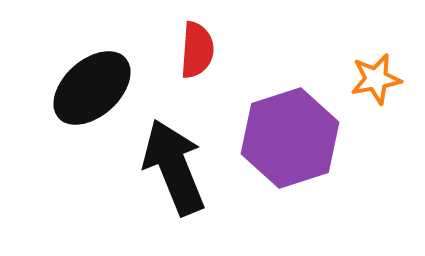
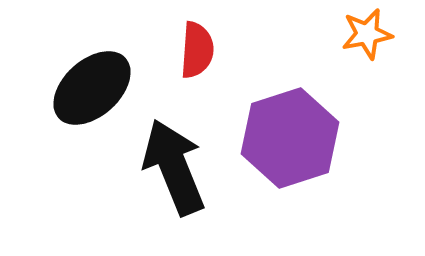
orange star: moved 9 px left, 45 px up
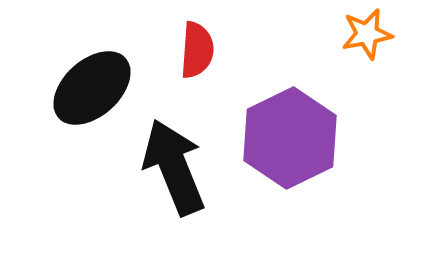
purple hexagon: rotated 8 degrees counterclockwise
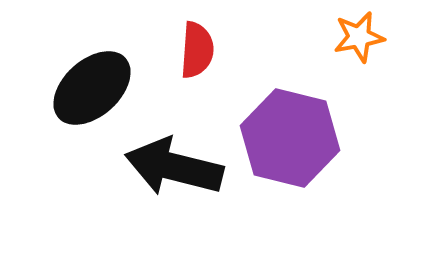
orange star: moved 8 px left, 3 px down
purple hexagon: rotated 20 degrees counterclockwise
black arrow: rotated 54 degrees counterclockwise
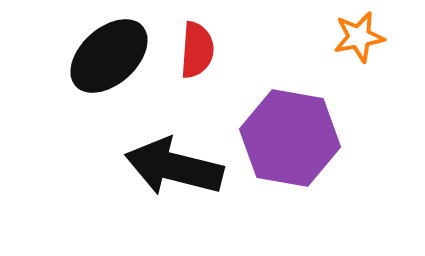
black ellipse: moved 17 px right, 32 px up
purple hexagon: rotated 4 degrees counterclockwise
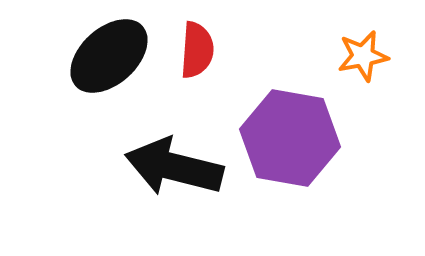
orange star: moved 4 px right, 19 px down
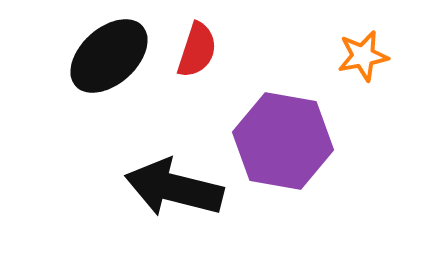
red semicircle: rotated 14 degrees clockwise
purple hexagon: moved 7 px left, 3 px down
black arrow: moved 21 px down
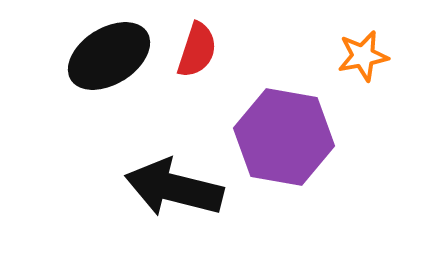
black ellipse: rotated 10 degrees clockwise
purple hexagon: moved 1 px right, 4 px up
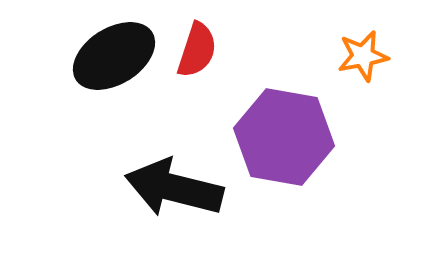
black ellipse: moved 5 px right
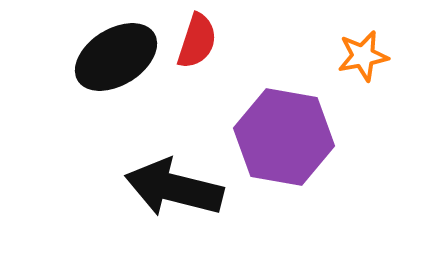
red semicircle: moved 9 px up
black ellipse: moved 2 px right, 1 px down
